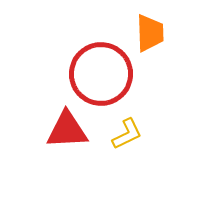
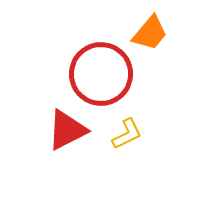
orange trapezoid: rotated 42 degrees clockwise
red triangle: rotated 24 degrees counterclockwise
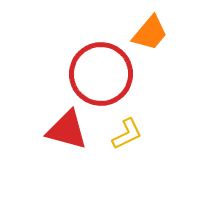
red triangle: rotated 42 degrees clockwise
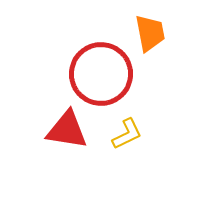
orange trapezoid: rotated 51 degrees counterclockwise
red triangle: rotated 6 degrees counterclockwise
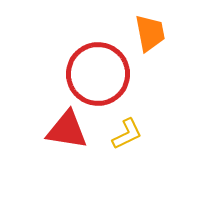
red circle: moved 3 px left
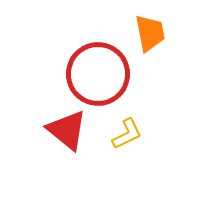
red triangle: rotated 30 degrees clockwise
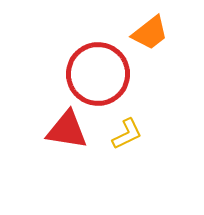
orange trapezoid: rotated 63 degrees clockwise
red triangle: rotated 30 degrees counterclockwise
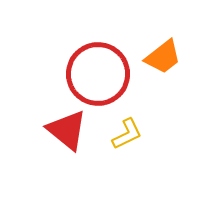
orange trapezoid: moved 13 px right, 24 px down
red triangle: rotated 30 degrees clockwise
